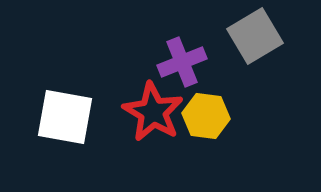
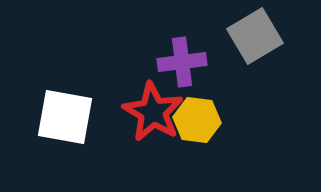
purple cross: rotated 15 degrees clockwise
yellow hexagon: moved 9 px left, 4 px down
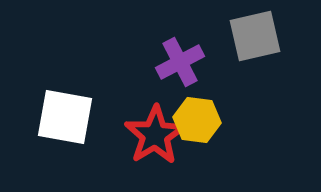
gray square: rotated 18 degrees clockwise
purple cross: moved 2 px left; rotated 21 degrees counterclockwise
red star: moved 2 px right, 23 px down; rotated 10 degrees clockwise
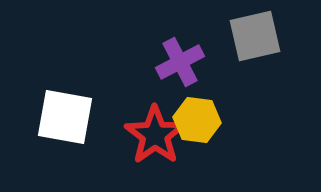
red star: rotated 4 degrees counterclockwise
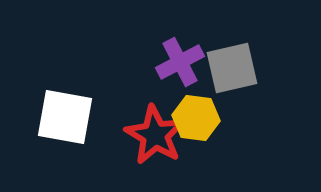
gray square: moved 23 px left, 32 px down
yellow hexagon: moved 1 px left, 2 px up
red star: rotated 6 degrees counterclockwise
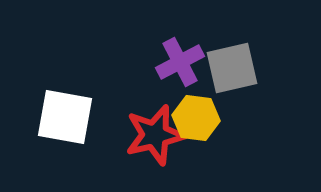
red star: rotated 28 degrees clockwise
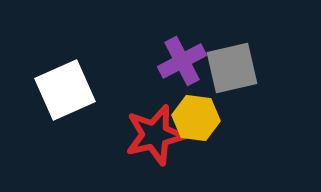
purple cross: moved 2 px right, 1 px up
white square: moved 27 px up; rotated 34 degrees counterclockwise
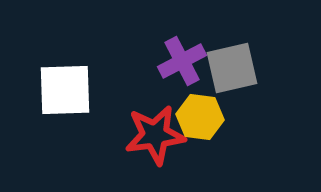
white square: rotated 22 degrees clockwise
yellow hexagon: moved 4 px right, 1 px up
red star: rotated 6 degrees clockwise
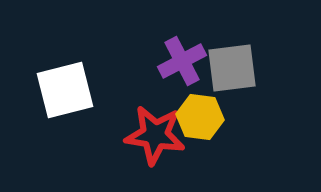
gray square: rotated 6 degrees clockwise
white square: rotated 12 degrees counterclockwise
red star: rotated 16 degrees clockwise
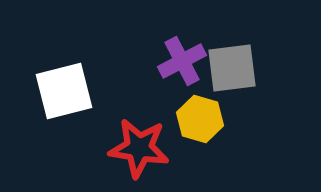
white square: moved 1 px left, 1 px down
yellow hexagon: moved 2 px down; rotated 9 degrees clockwise
red star: moved 16 px left, 13 px down
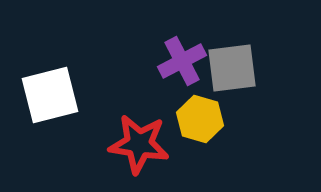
white square: moved 14 px left, 4 px down
red star: moved 4 px up
